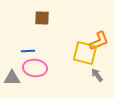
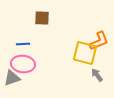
blue line: moved 5 px left, 7 px up
pink ellipse: moved 12 px left, 4 px up
gray triangle: rotated 18 degrees counterclockwise
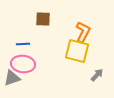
brown square: moved 1 px right, 1 px down
orange L-shape: moved 16 px left, 9 px up; rotated 40 degrees counterclockwise
yellow square: moved 8 px left, 2 px up
gray arrow: rotated 80 degrees clockwise
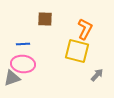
brown square: moved 2 px right
orange L-shape: moved 2 px right, 3 px up
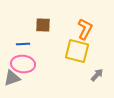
brown square: moved 2 px left, 6 px down
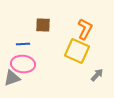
yellow square: rotated 10 degrees clockwise
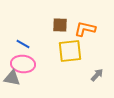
brown square: moved 17 px right
orange L-shape: rotated 105 degrees counterclockwise
blue line: rotated 32 degrees clockwise
yellow square: moved 7 px left; rotated 30 degrees counterclockwise
gray triangle: rotated 30 degrees clockwise
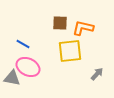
brown square: moved 2 px up
orange L-shape: moved 2 px left, 1 px up
pink ellipse: moved 5 px right, 3 px down; rotated 20 degrees clockwise
gray arrow: moved 1 px up
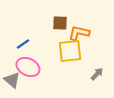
orange L-shape: moved 4 px left, 5 px down
blue line: rotated 64 degrees counterclockwise
gray triangle: moved 2 px down; rotated 30 degrees clockwise
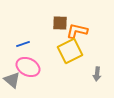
orange L-shape: moved 2 px left, 2 px up
blue line: rotated 16 degrees clockwise
yellow square: rotated 20 degrees counterclockwise
gray arrow: rotated 144 degrees clockwise
